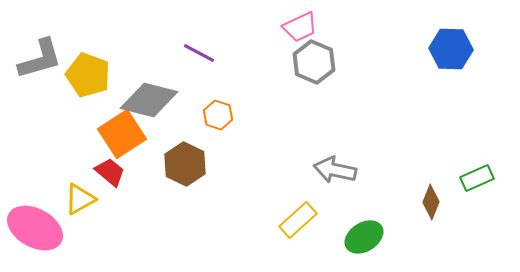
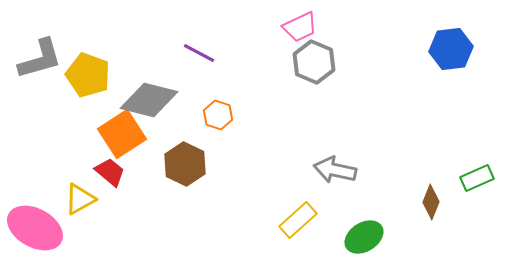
blue hexagon: rotated 9 degrees counterclockwise
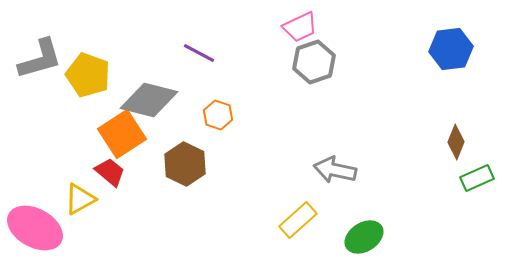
gray hexagon: rotated 18 degrees clockwise
brown diamond: moved 25 px right, 60 px up
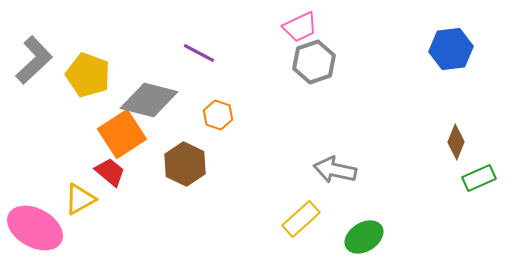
gray L-shape: moved 6 px left, 1 px down; rotated 27 degrees counterclockwise
green rectangle: moved 2 px right
yellow rectangle: moved 3 px right, 1 px up
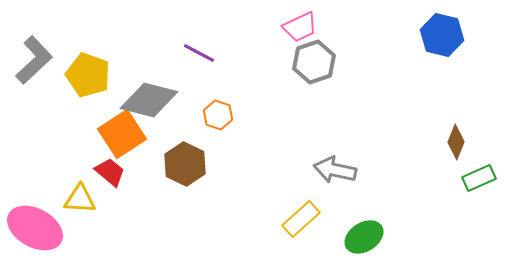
blue hexagon: moved 9 px left, 14 px up; rotated 21 degrees clockwise
yellow triangle: rotated 32 degrees clockwise
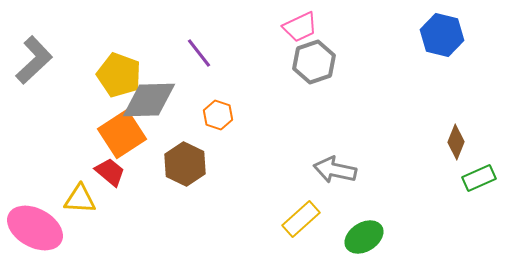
purple line: rotated 24 degrees clockwise
yellow pentagon: moved 31 px right
gray diamond: rotated 16 degrees counterclockwise
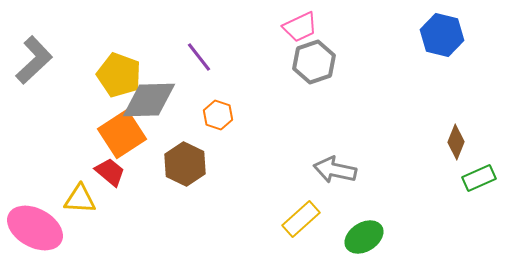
purple line: moved 4 px down
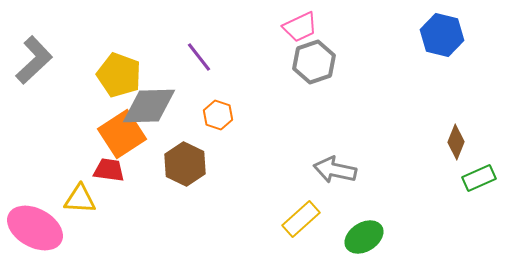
gray diamond: moved 6 px down
red trapezoid: moved 1 px left, 2 px up; rotated 32 degrees counterclockwise
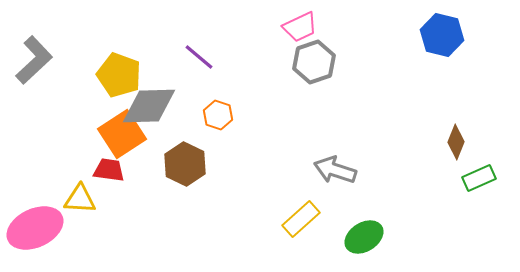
purple line: rotated 12 degrees counterclockwise
gray arrow: rotated 6 degrees clockwise
pink ellipse: rotated 54 degrees counterclockwise
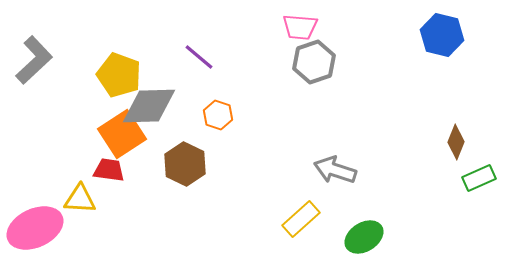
pink trapezoid: rotated 30 degrees clockwise
